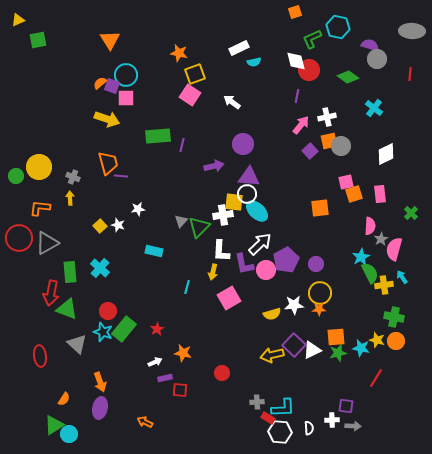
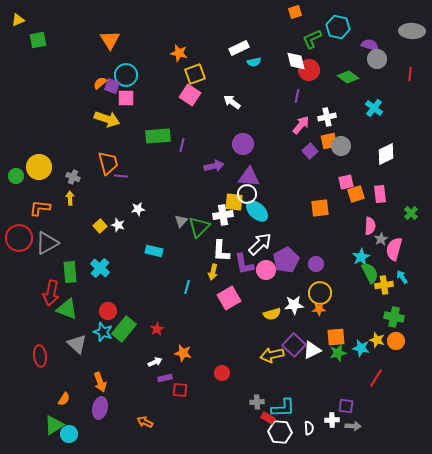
orange square at (354, 194): moved 2 px right
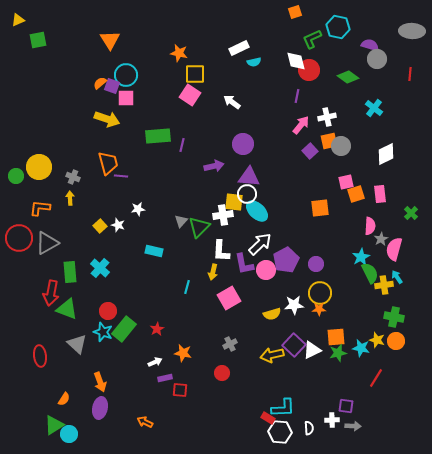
yellow square at (195, 74): rotated 20 degrees clockwise
cyan arrow at (402, 277): moved 5 px left
gray cross at (257, 402): moved 27 px left, 58 px up; rotated 24 degrees counterclockwise
